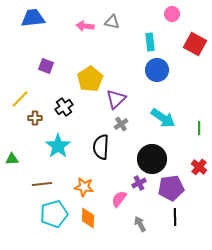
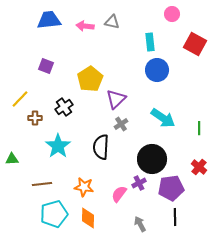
blue trapezoid: moved 16 px right, 2 px down
pink semicircle: moved 5 px up
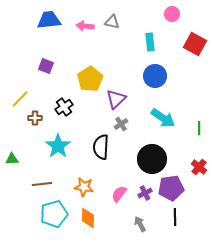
blue circle: moved 2 px left, 6 px down
purple cross: moved 6 px right, 10 px down
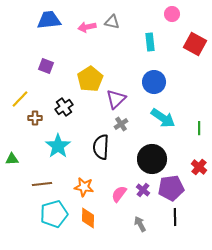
pink arrow: moved 2 px right, 1 px down; rotated 18 degrees counterclockwise
blue circle: moved 1 px left, 6 px down
purple cross: moved 2 px left, 3 px up; rotated 24 degrees counterclockwise
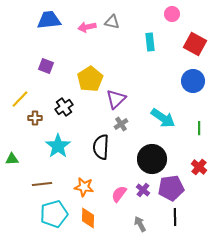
blue circle: moved 39 px right, 1 px up
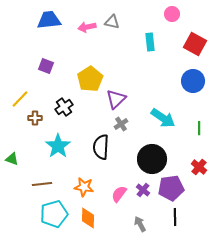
green triangle: rotated 24 degrees clockwise
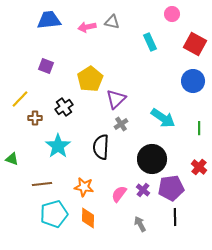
cyan rectangle: rotated 18 degrees counterclockwise
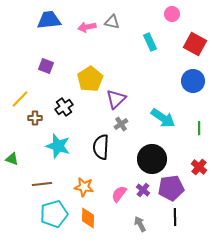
cyan star: rotated 20 degrees counterclockwise
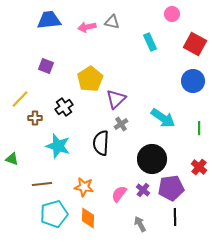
black semicircle: moved 4 px up
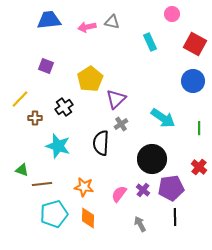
green triangle: moved 10 px right, 11 px down
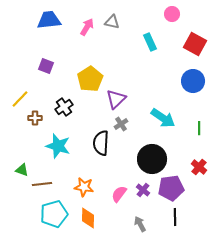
pink arrow: rotated 132 degrees clockwise
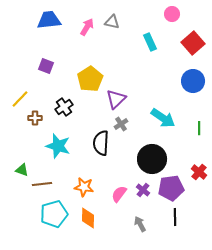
red square: moved 2 px left, 1 px up; rotated 20 degrees clockwise
red cross: moved 5 px down
